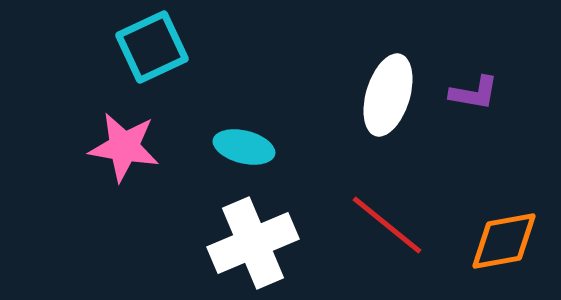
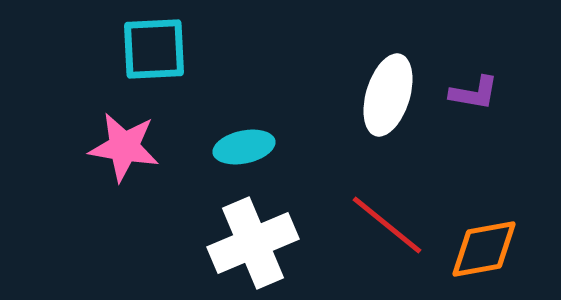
cyan square: moved 2 px right, 2 px down; rotated 22 degrees clockwise
cyan ellipse: rotated 26 degrees counterclockwise
orange diamond: moved 20 px left, 8 px down
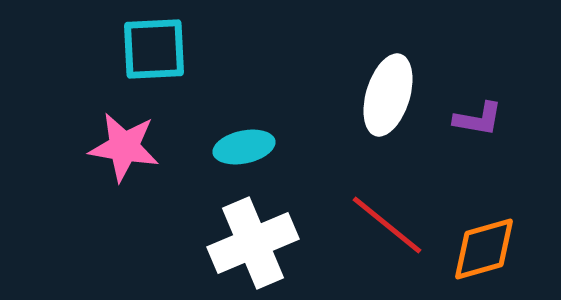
purple L-shape: moved 4 px right, 26 px down
orange diamond: rotated 6 degrees counterclockwise
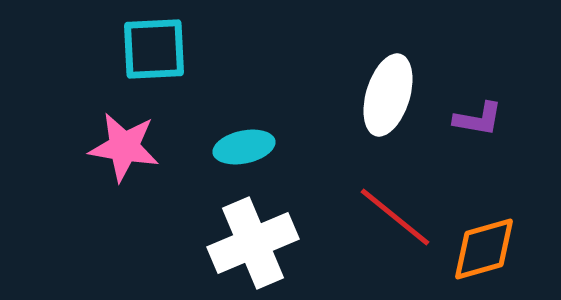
red line: moved 8 px right, 8 px up
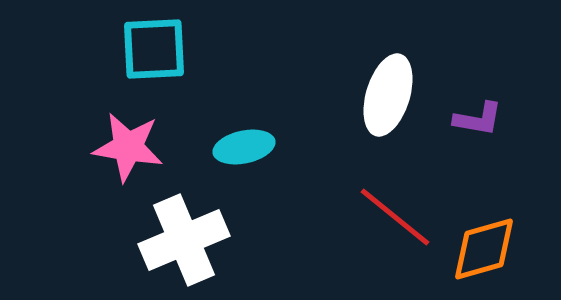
pink star: moved 4 px right
white cross: moved 69 px left, 3 px up
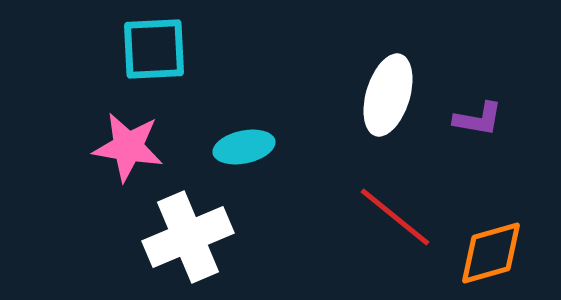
white cross: moved 4 px right, 3 px up
orange diamond: moved 7 px right, 4 px down
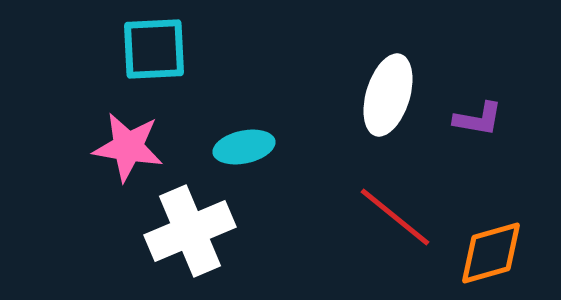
white cross: moved 2 px right, 6 px up
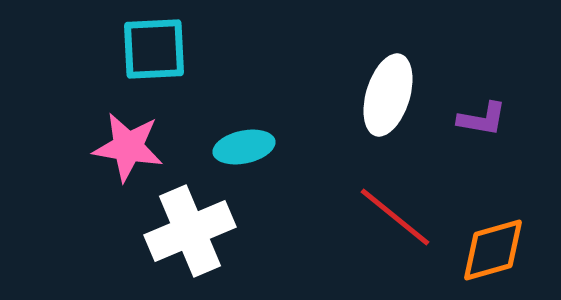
purple L-shape: moved 4 px right
orange diamond: moved 2 px right, 3 px up
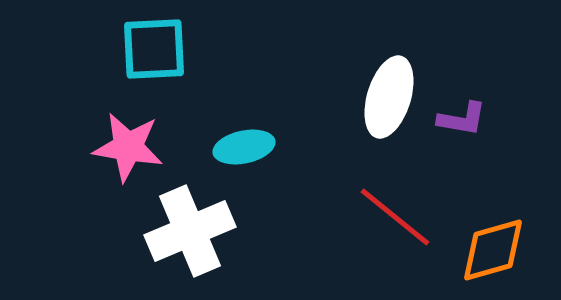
white ellipse: moved 1 px right, 2 px down
purple L-shape: moved 20 px left
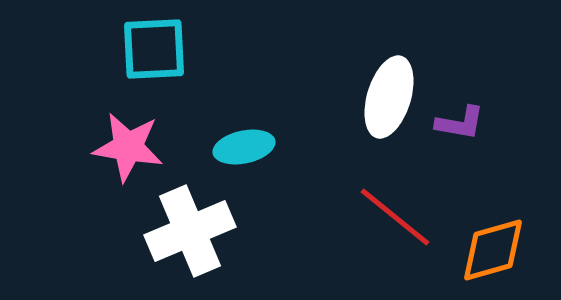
purple L-shape: moved 2 px left, 4 px down
